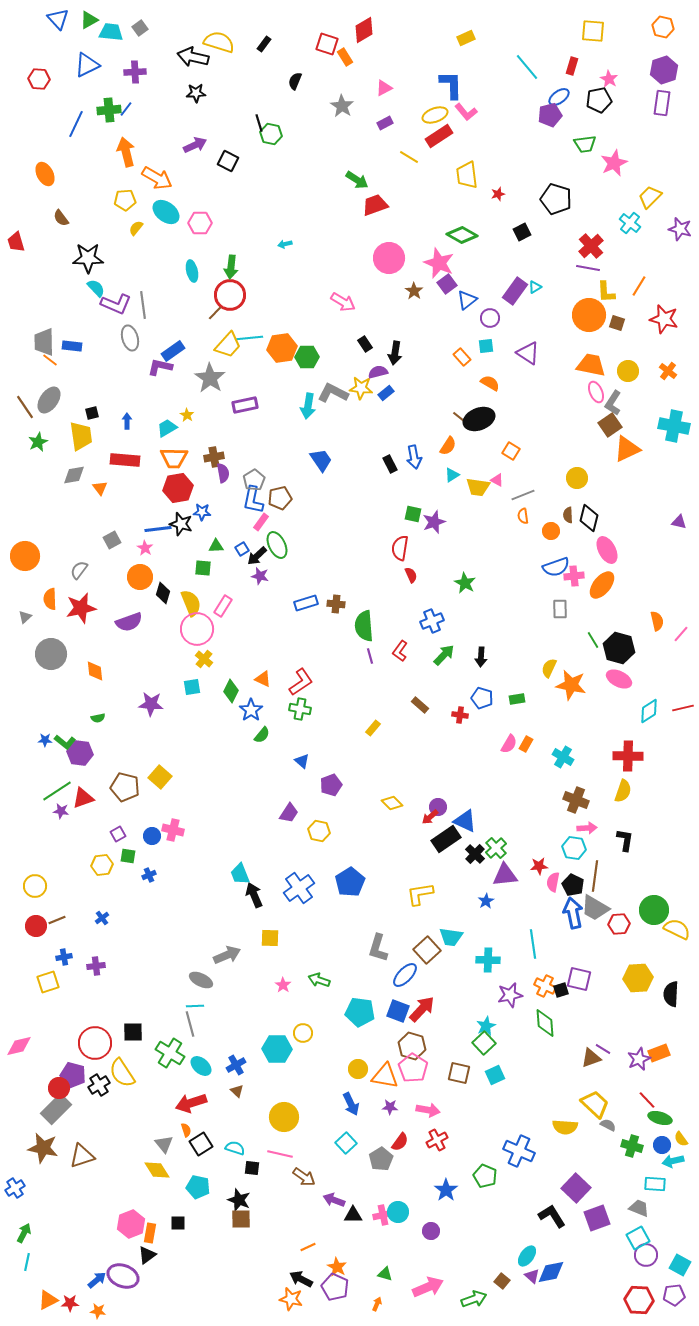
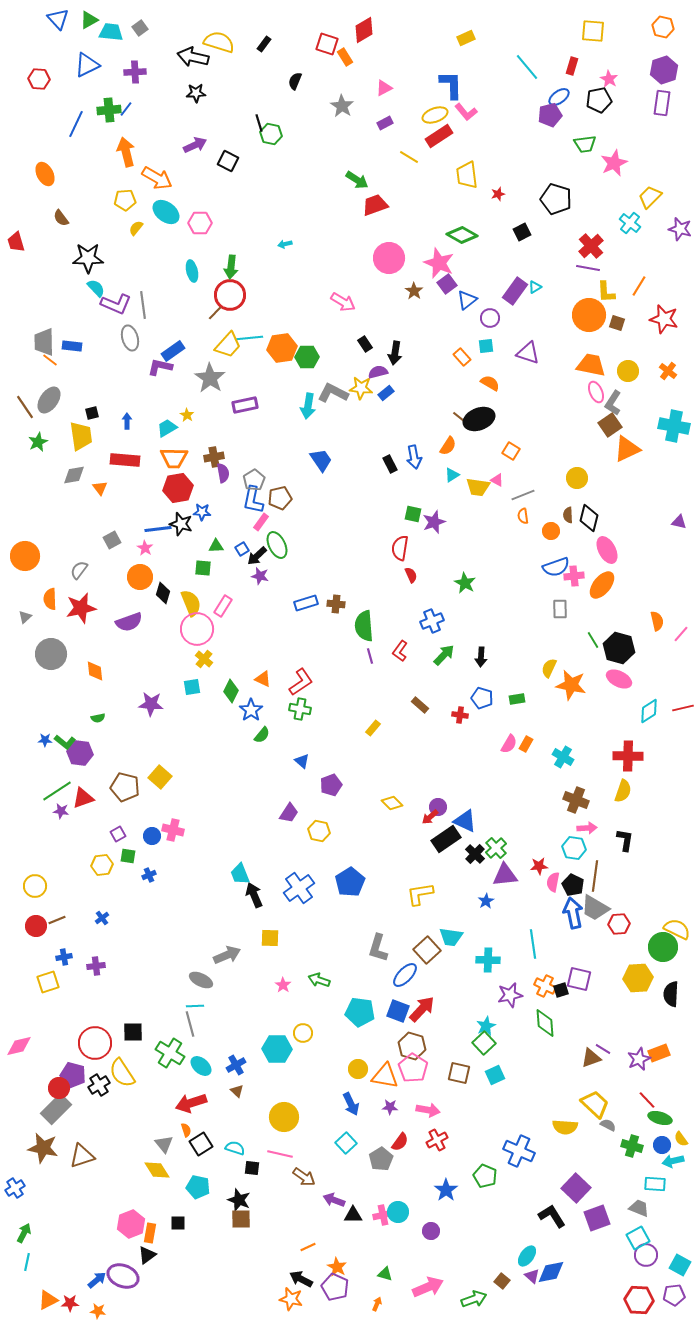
purple triangle at (528, 353): rotated 15 degrees counterclockwise
green circle at (654, 910): moved 9 px right, 37 px down
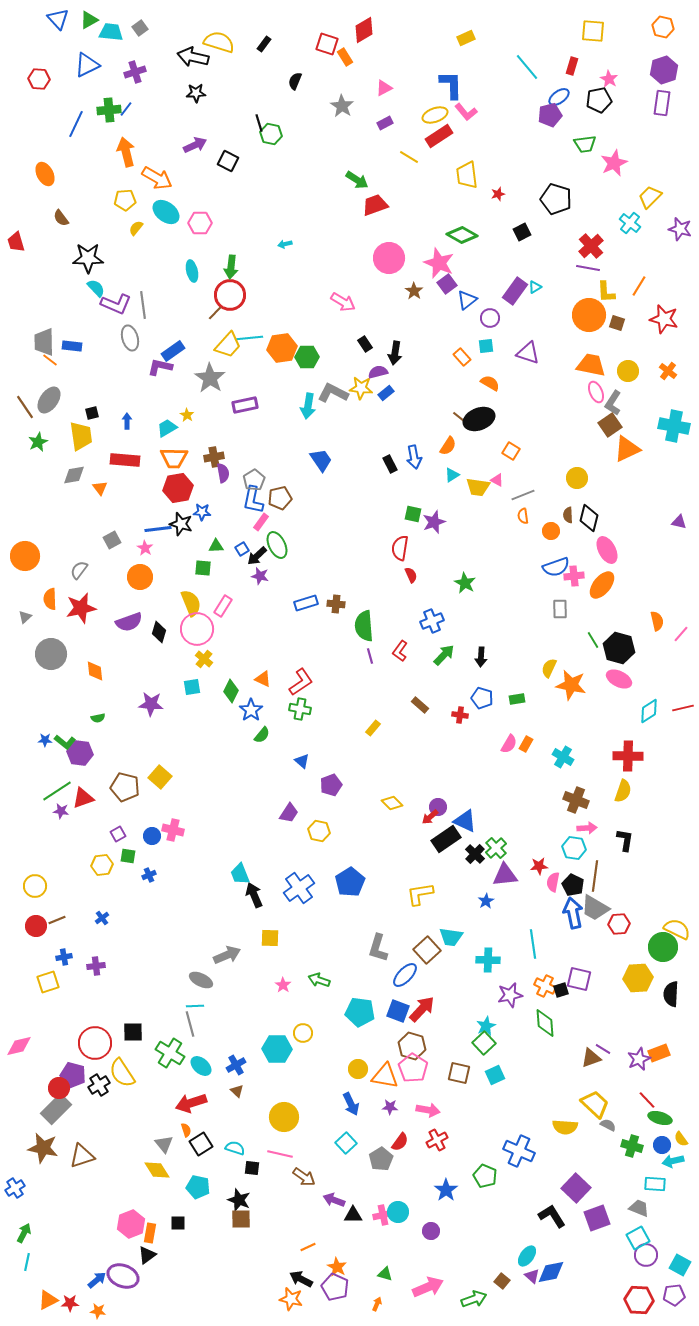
purple cross at (135, 72): rotated 15 degrees counterclockwise
black diamond at (163, 593): moved 4 px left, 39 px down
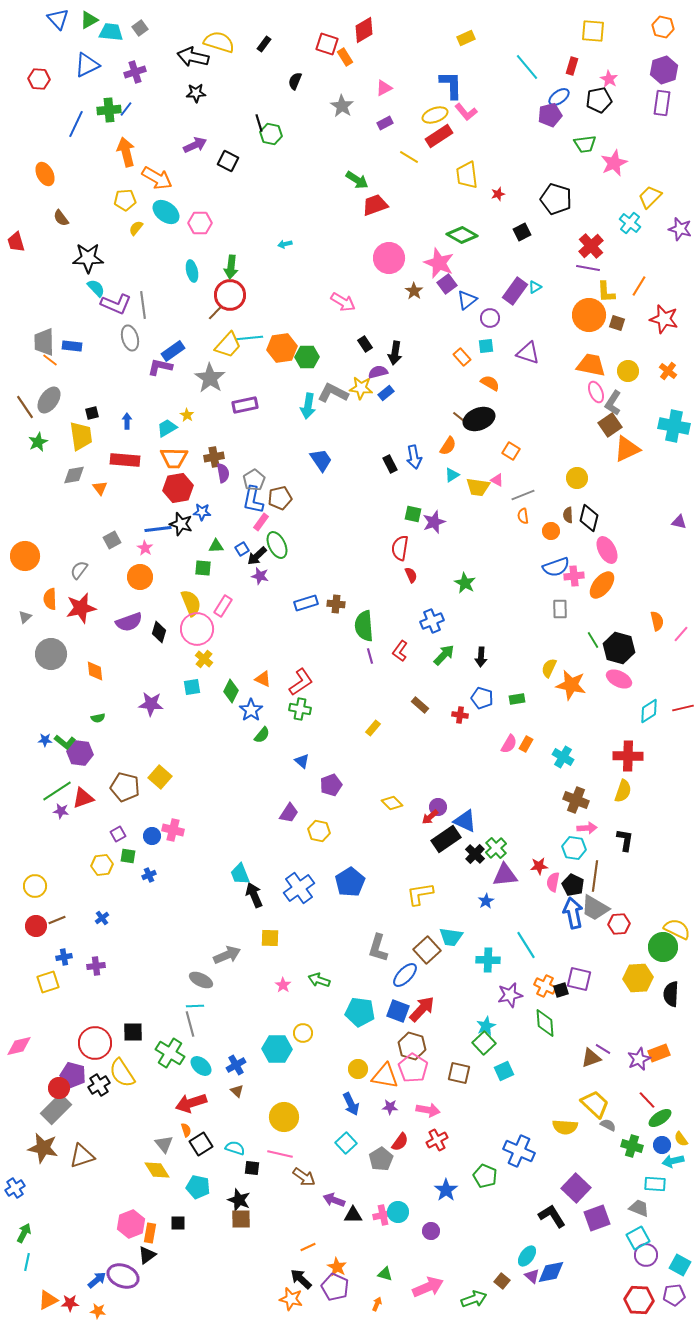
cyan line at (533, 944): moved 7 px left, 1 px down; rotated 24 degrees counterclockwise
cyan square at (495, 1075): moved 9 px right, 4 px up
green ellipse at (660, 1118): rotated 50 degrees counterclockwise
black arrow at (301, 1279): rotated 15 degrees clockwise
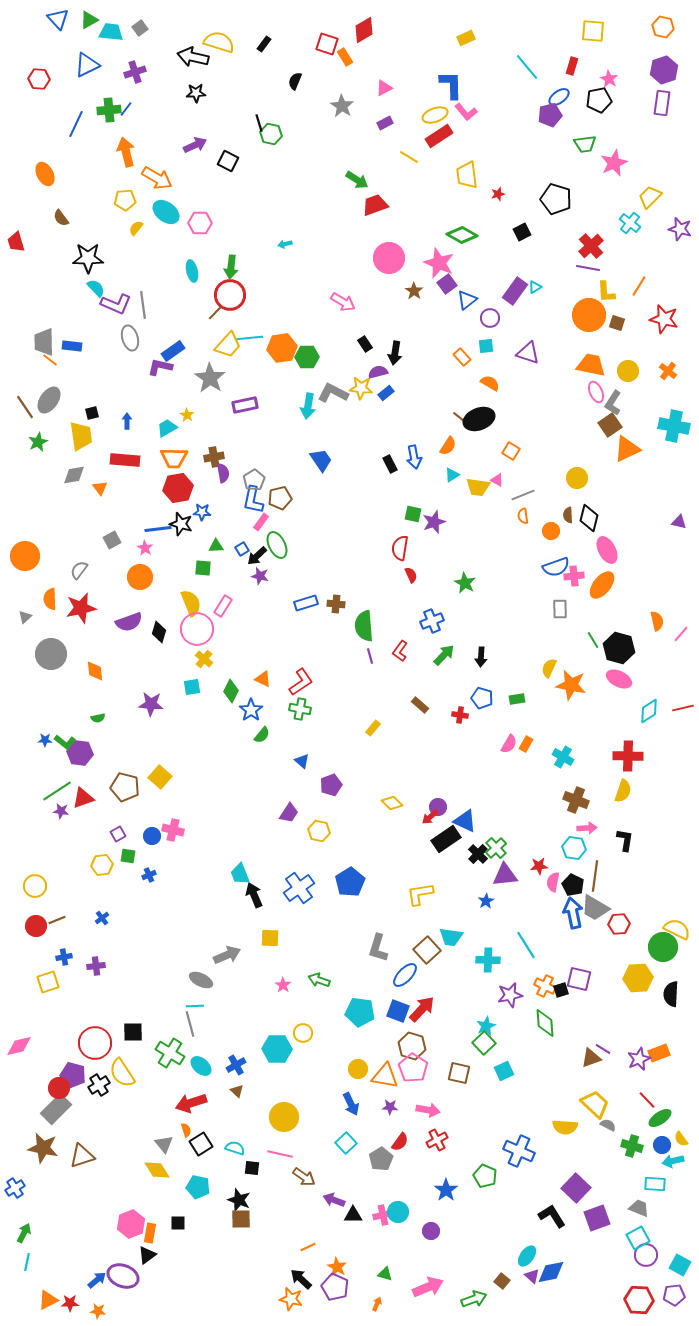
black cross at (475, 854): moved 3 px right
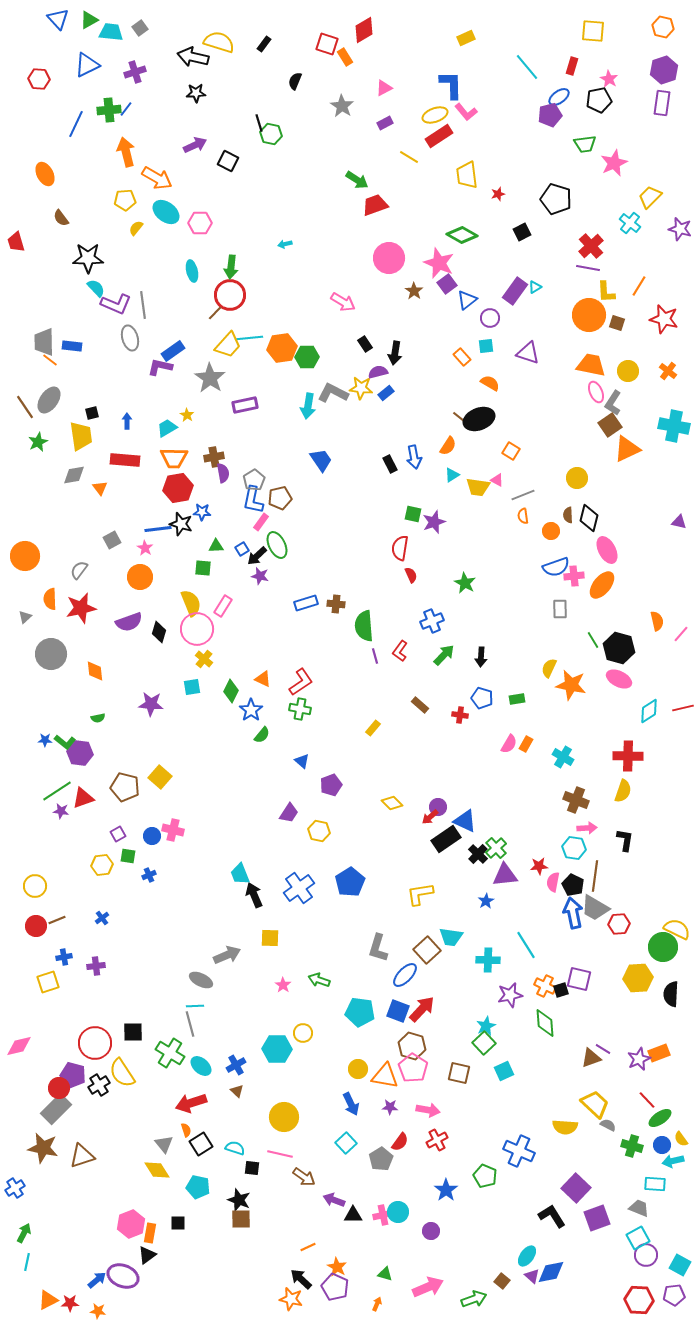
purple line at (370, 656): moved 5 px right
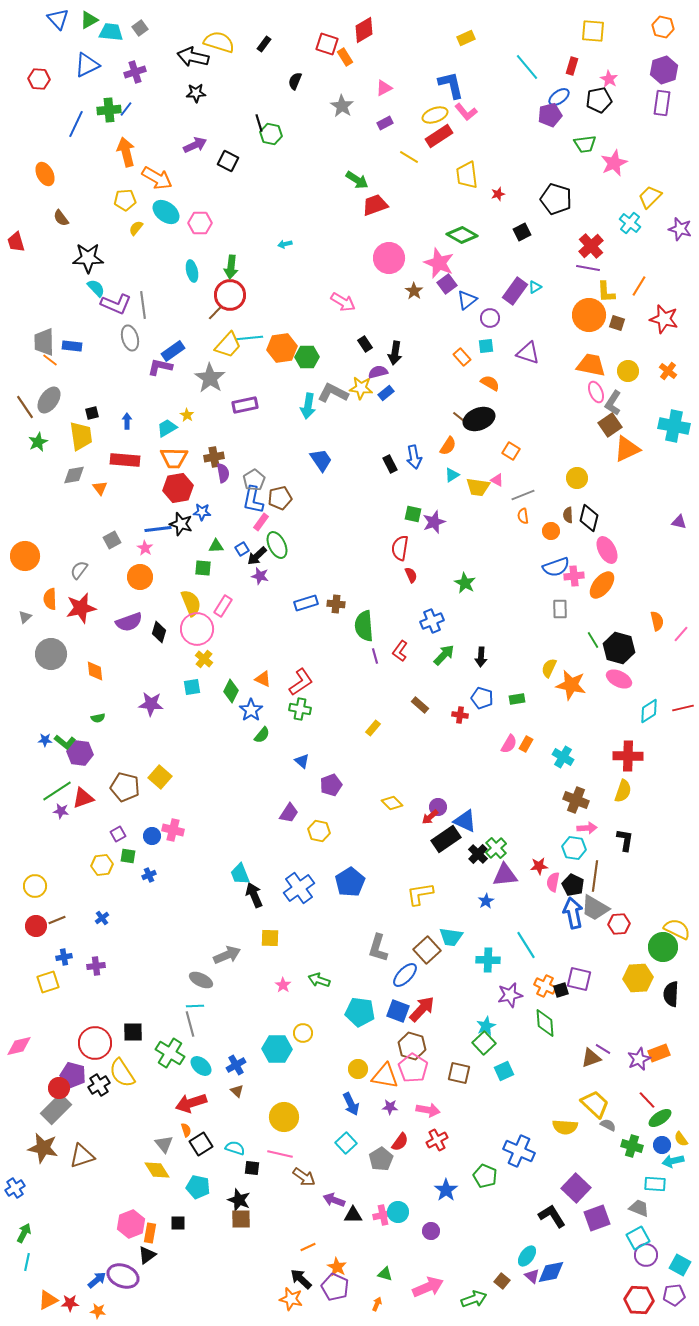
blue L-shape at (451, 85): rotated 12 degrees counterclockwise
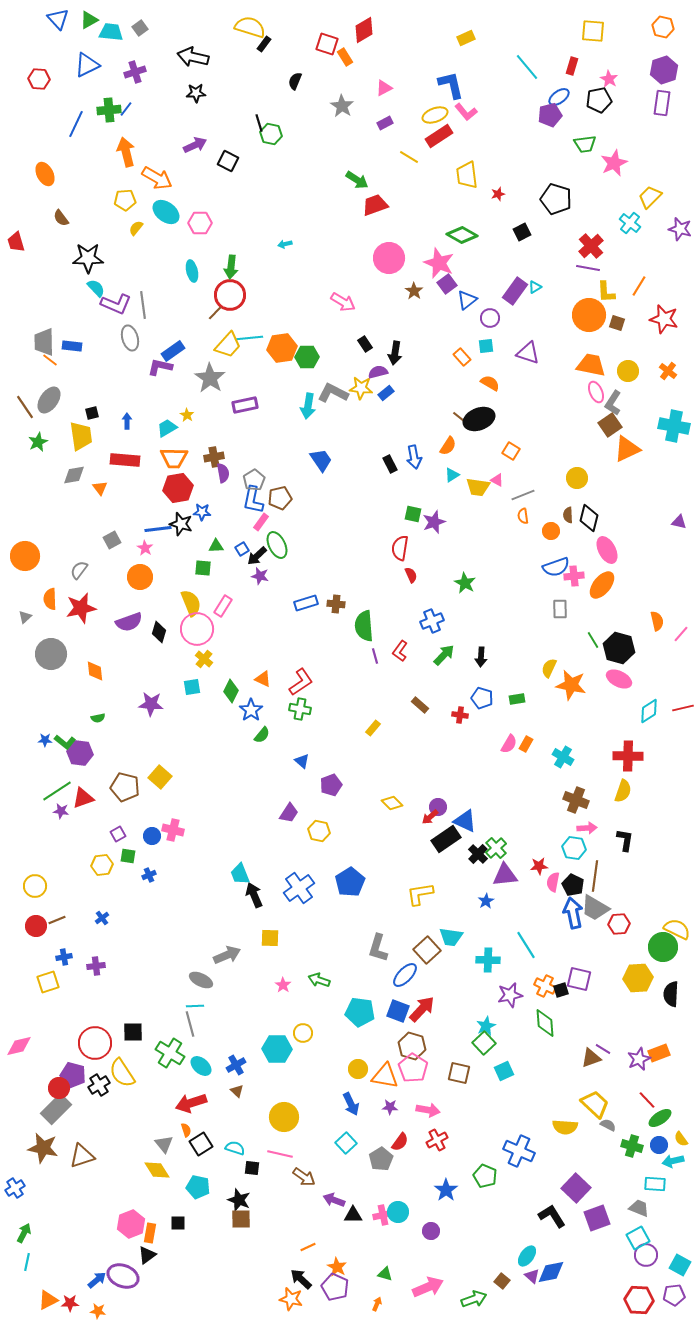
yellow semicircle at (219, 42): moved 31 px right, 15 px up
blue circle at (662, 1145): moved 3 px left
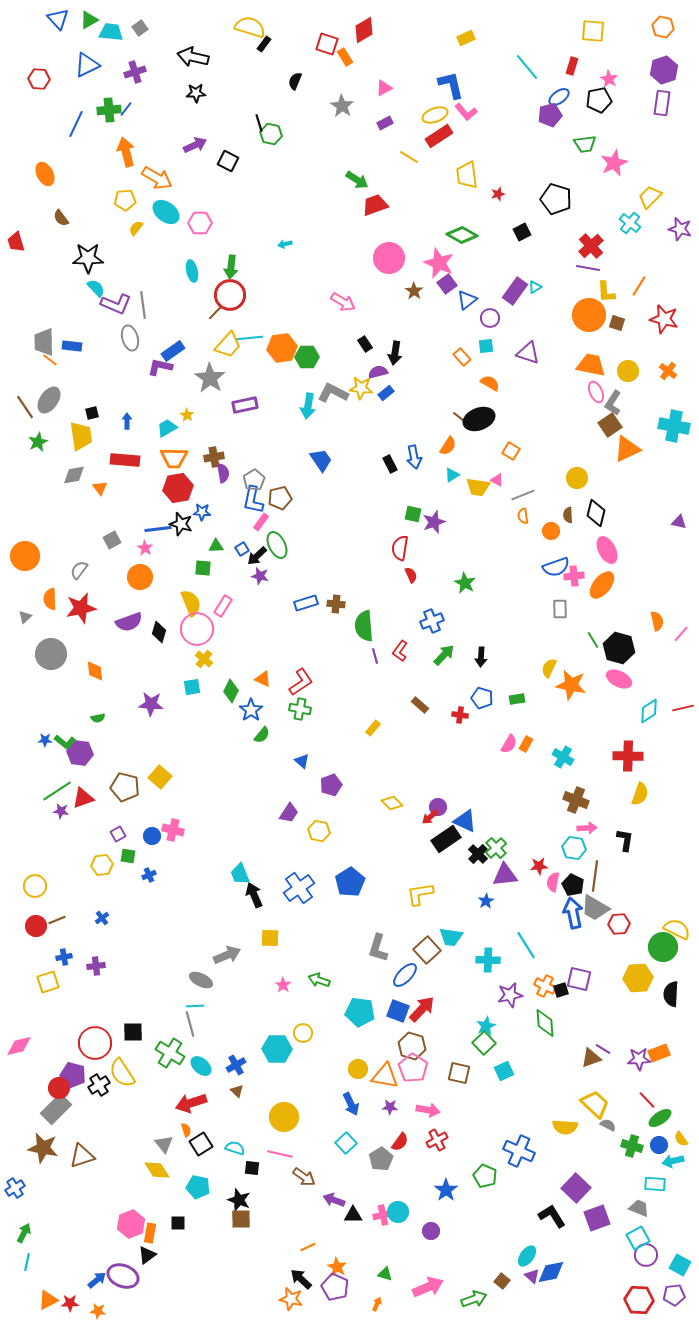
black diamond at (589, 518): moved 7 px right, 5 px up
yellow semicircle at (623, 791): moved 17 px right, 3 px down
purple star at (639, 1059): rotated 20 degrees clockwise
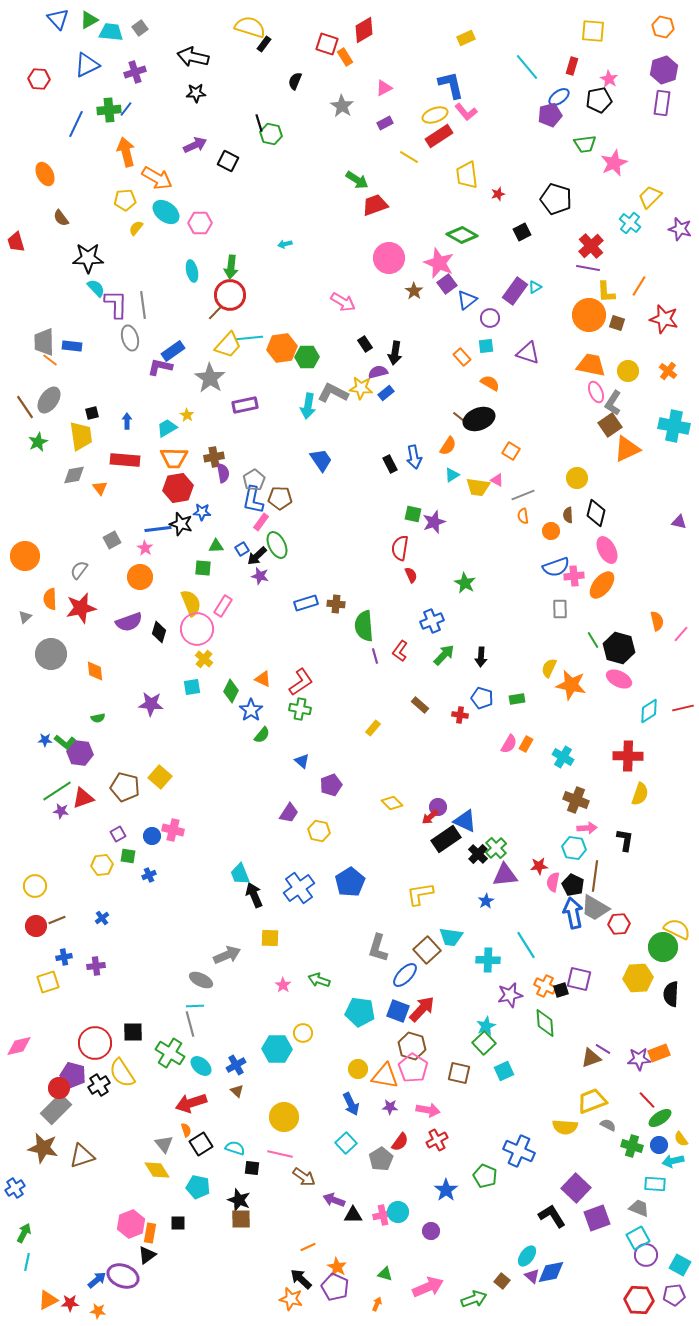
purple L-shape at (116, 304): rotated 112 degrees counterclockwise
brown pentagon at (280, 498): rotated 15 degrees clockwise
yellow trapezoid at (595, 1104): moved 3 px left, 3 px up; rotated 64 degrees counterclockwise
